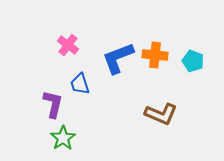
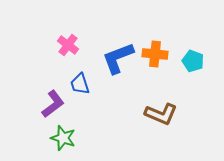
orange cross: moved 1 px up
purple L-shape: rotated 40 degrees clockwise
green star: rotated 20 degrees counterclockwise
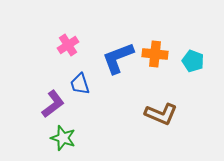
pink cross: rotated 20 degrees clockwise
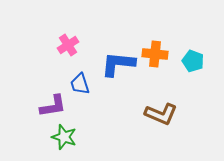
blue L-shape: moved 6 px down; rotated 27 degrees clockwise
purple L-shape: moved 2 px down; rotated 28 degrees clockwise
green star: moved 1 px right, 1 px up
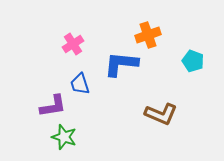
pink cross: moved 5 px right, 1 px up
orange cross: moved 7 px left, 19 px up; rotated 25 degrees counterclockwise
blue L-shape: moved 3 px right
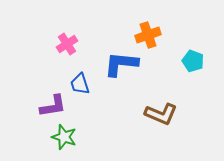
pink cross: moved 6 px left
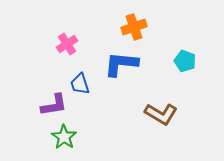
orange cross: moved 14 px left, 8 px up
cyan pentagon: moved 8 px left
purple L-shape: moved 1 px right, 1 px up
brown L-shape: rotated 8 degrees clockwise
green star: rotated 15 degrees clockwise
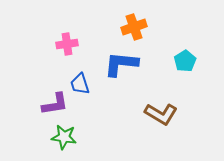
pink cross: rotated 25 degrees clockwise
cyan pentagon: rotated 20 degrees clockwise
purple L-shape: moved 1 px right, 1 px up
green star: rotated 25 degrees counterclockwise
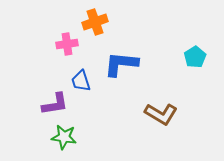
orange cross: moved 39 px left, 5 px up
cyan pentagon: moved 10 px right, 4 px up
blue trapezoid: moved 1 px right, 3 px up
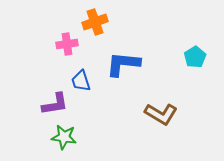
blue L-shape: moved 2 px right
